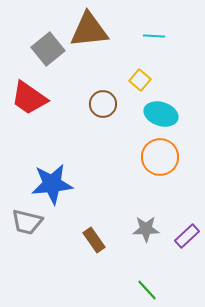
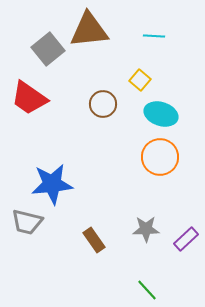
purple rectangle: moved 1 px left, 3 px down
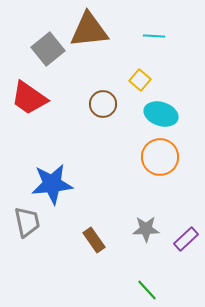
gray trapezoid: rotated 116 degrees counterclockwise
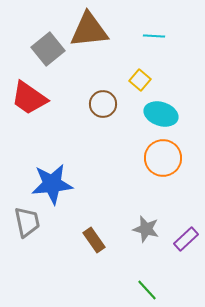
orange circle: moved 3 px right, 1 px down
gray star: rotated 16 degrees clockwise
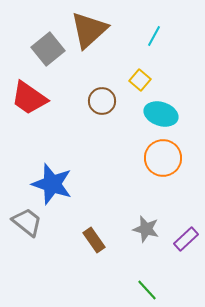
brown triangle: rotated 36 degrees counterclockwise
cyan line: rotated 65 degrees counterclockwise
brown circle: moved 1 px left, 3 px up
blue star: rotated 24 degrees clockwise
gray trapezoid: rotated 40 degrees counterclockwise
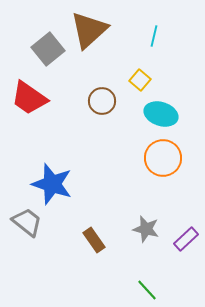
cyan line: rotated 15 degrees counterclockwise
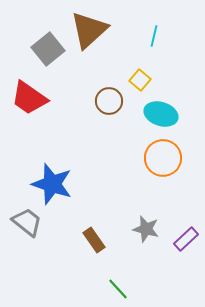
brown circle: moved 7 px right
green line: moved 29 px left, 1 px up
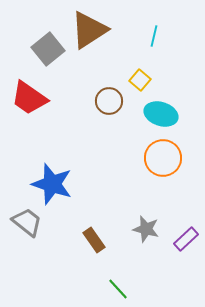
brown triangle: rotated 9 degrees clockwise
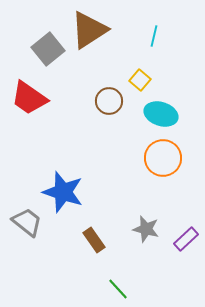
blue star: moved 11 px right, 8 px down
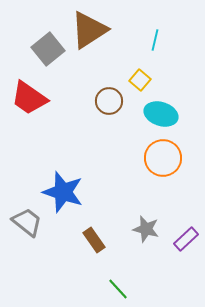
cyan line: moved 1 px right, 4 px down
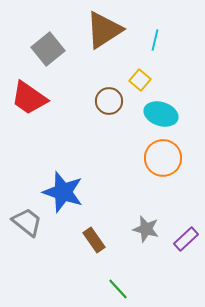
brown triangle: moved 15 px right
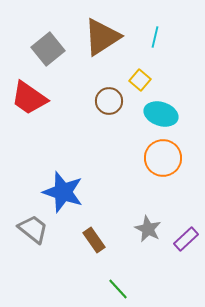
brown triangle: moved 2 px left, 7 px down
cyan line: moved 3 px up
gray trapezoid: moved 6 px right, 7 px down
gray star: moved 2 px right; rotated 12 degrees clockwise
